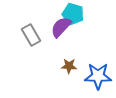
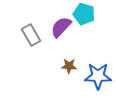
cyan pentagon: moved 11 px right
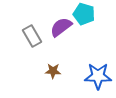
purple semicircle: rotated 10 degrees clockwise
gray rectangle: moved 1 px right, 1 px down
brown star: moved 16 px left, 5 px down
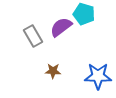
gray rectangle: moved 1 px right
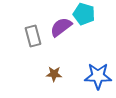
gray rectangle: rotated 15 degrees clockwise
brown star: moved 1 px right, 3 px down
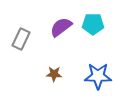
cyan pentagon: moved 9 px right, 10 px down; rotated 15 degrees counterclockwise
gray rectangle: moved 12 px left, 3 px down; rotated 40 degrees clockwise
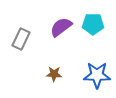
blue star: moved 1 px left, 1 px up
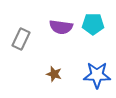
purple semicircle: rotated 135 degrees counterclockwise
brown star: rotated 14 degrees clockwise
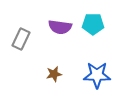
purple semicircle: moved 1 px left
brown star: rotated 28 degrees counterclockwise
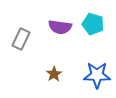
cyan pentagon: rotated 15 degrees clockwise
brown star: rotated 21 degrees counterclockwise
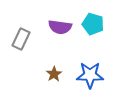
blue star: moved 7 px left
